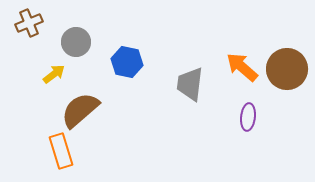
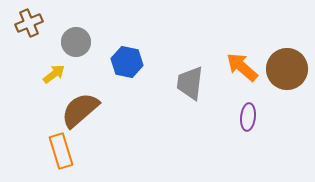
gray trapezoid: moved 1 px up
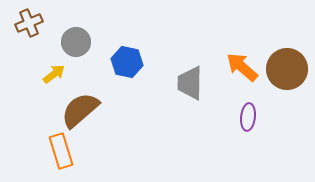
gray trapezoid: rotated 6 degrees counterclockwise
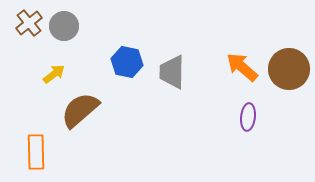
brown cross: rotated 16 degrees counterclockwise
gray circle: moved 12 px left, 16 px up
brown circle: moved 2 px right
gray trapezoid: moved 18 px left, 11 px up
orange rectangle: moved 25 px left, 1 px down; rotated 16 degrees clockwise
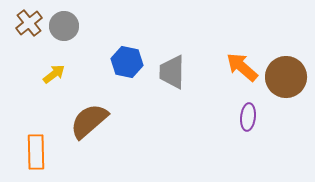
brown circle: moved 3 px left, 8 px down
brown semicircle: moved 9 px right, 11 px down
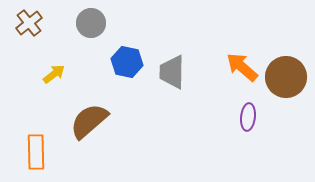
gray circle: moved 27 px right, 3 px up
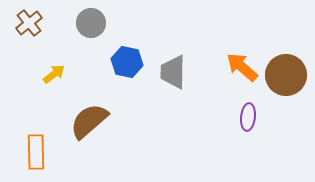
gray trapezoid: moved 1 px right
brown circle: moved 2 px up
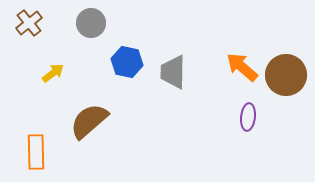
yellow arrow: moved 1 px left, 1 px up
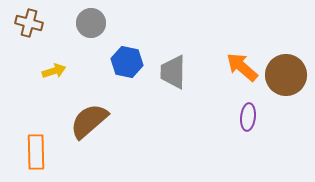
brown cross: rotated 36 degrees counterclockwise
yellow arrow: moved 1 px right, 2 px up; rotated 20 degrees clockwise
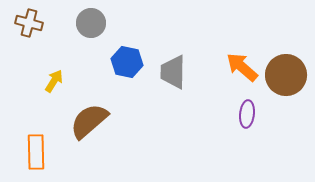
yellow arrow: moved 10 px down; rotated 40 degrees counterclockwise
purple ellipse: moved 1 px left, 3 px up
